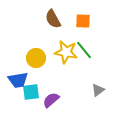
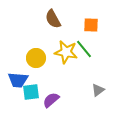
orange square: moved 8 px right, 4 px down
green line: moved 1 px up
blue trapezoid: rotated 15 degrees clockwise
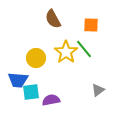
yellow star: rotated 25 degrees clockwise
purple semicircle: rotated 30 degrees clockwise
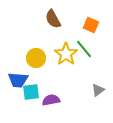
orange square: rotated 21 degrees clockwise
yellow star: moved 2 px down
